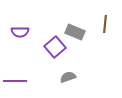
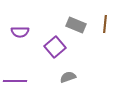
gray rectangle: moved 1 px right, 7 px up
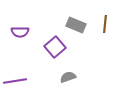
purple line: rotated 10 degrees counterclockwise
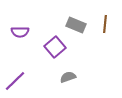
purple line: rotated 35 degrees counterclockwise
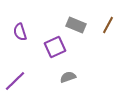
brown line: moved 3 px right, 1 px down; rotated 24 degrees clockwise
purple semicircle: rotated 72 degrees clockwise
purple square: rotated 15 degrees clockwise
